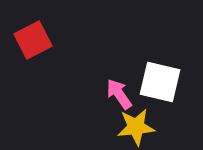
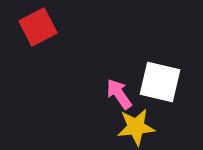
red square: moved 5 px right, 13 px up
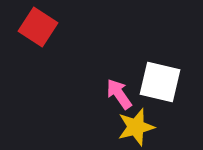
red square: rotated 30 degrees counterclockwise
yellow star: rotated 9 degrees counterclockwise
